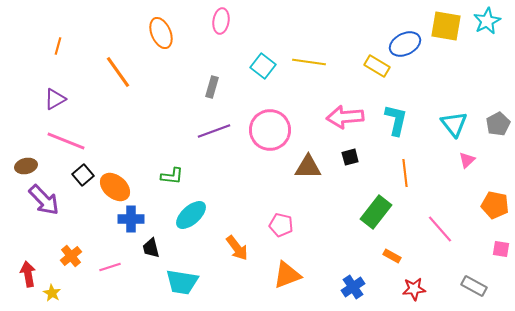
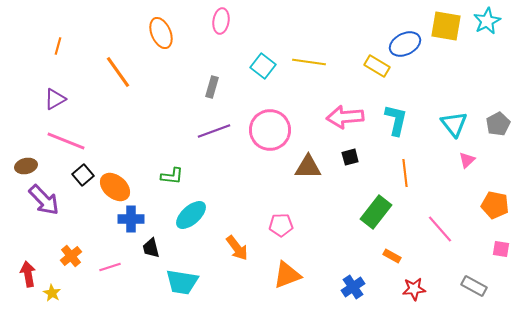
pink pentagon at (281, 225): rotated 15 degrees counterclockwise
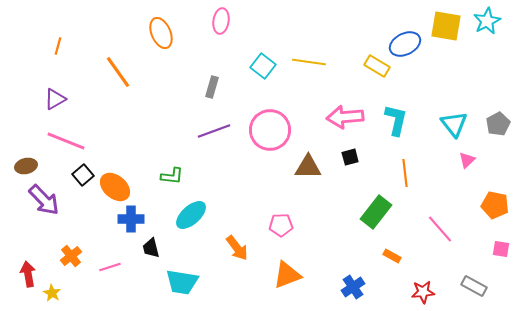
red star at (414, 289): moved 9 px right, 3 px down
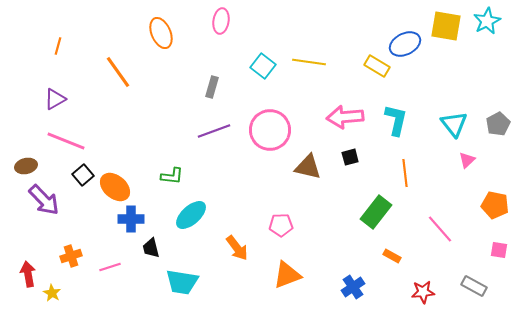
brown triangle at (308, 167): rotated 12 degrees clockwise
pink square at (501, 249): moved 2 px left, 1 px down
orange cross at (71, 256): rotated 20 degrees clockwise
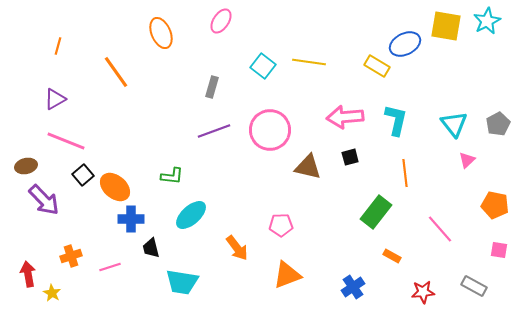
pink ellipse at (221, 21): rotated 25 degrees clockwise
orange line at (118, 72): moved 2 px left
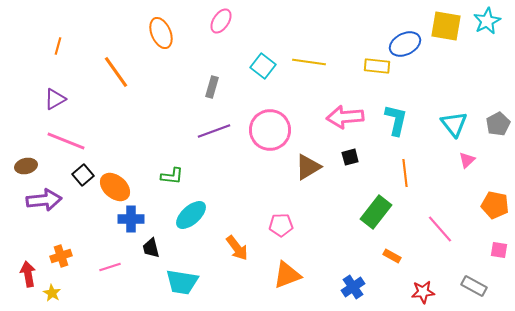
yellow rectangle at (377, 66): rotated 25 degrees counterclockwise
brown triangle at (308, 167): rotated 44 degrees counterclockwise
purple arrow at (44, 200): rotated 52 degrees counterclockwise
orange cross at (71, 256): moved 10 px left
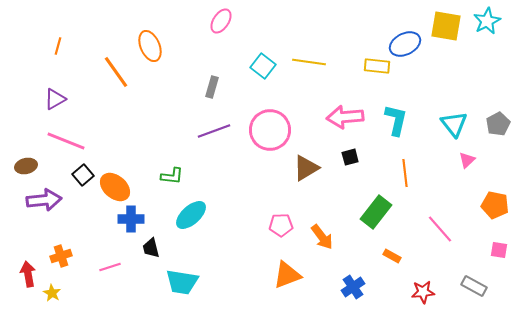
orange ellipse at (161, 33): moved 11 px left, 13 px down
brown triangle at (308, 167): moved 2 px left, 1 px down
orange arrow at (237, 248): moved 85 px right, 11 px up
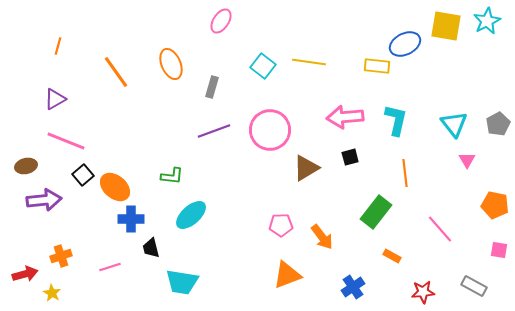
orange ellipse at (150, 46): moved 21 px right, 18 px down
pink triangle at (467, 160): rotated 18 degrees counterclockwise
red arrow at (28, 274): moved 3 px left; rotated 85 degrees clockwise
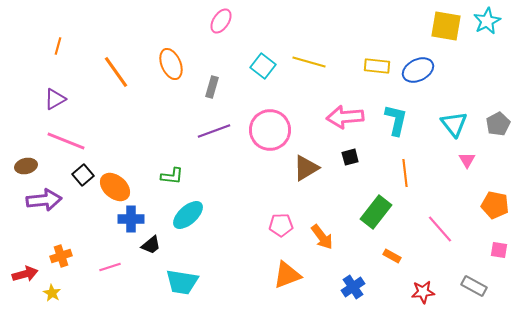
blue ellipse at (405, 44): moved 13 px right, 26 px down
yellow line at (309, 62): rotated 8 degrees clockwise
cyan ellipse at (191, 215): moved 3 px left
black trapezoid at (151, 248): moved 3 px up; rotated 115 degrees counterclockwise
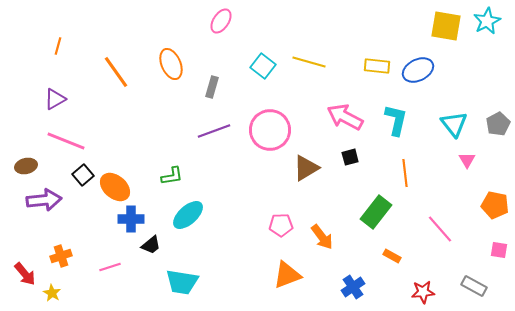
pink arrow at (345, 117): rotated 33 degrees clockwise
green L-shape at (172, 176): rotated 15 degrees counterclockwise
red arrow at (25, 274): rotated 65 degrees clockwise
